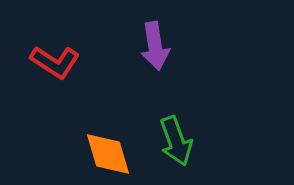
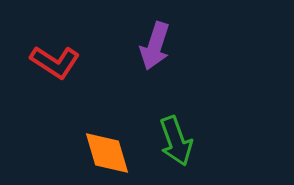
purple arrow: rotated 27 degrees clockwise
orange diamond: moved 1 px left, 1 px up
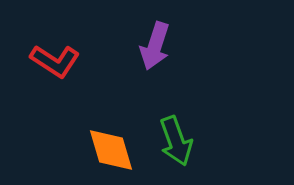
red L-shape: moved 1 px up
orange diamond: moved 4 px right, 3 px up
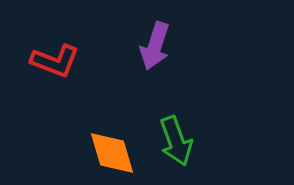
red L-shape: rotated 12 degrees counterclockwise
orange diamond: moved 1 px right, 3 px down
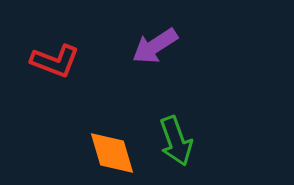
purple arrow: rotated 39 degrees clockwise
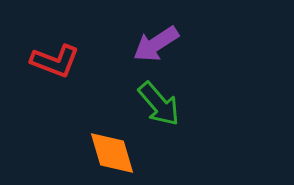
purple arrow: moved 1 px right, 2 px up
green arrow: moved 17 px left, 37 px up; rotated 21 degrees counterclockwise
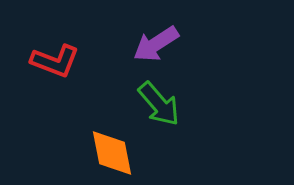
orange diamond: rotated 6 degrees clockwise
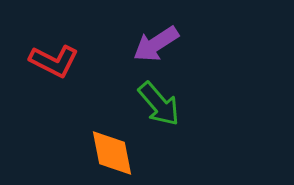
red L-shape: moved 1 px left; rotated 6 degrees clockwise
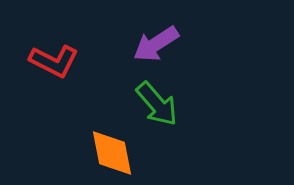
green arrow: moved 2 px left
